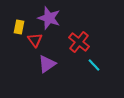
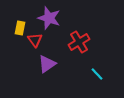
yellow rectangle: moved 1 px right, 1 px down
red cross: rotated 20 degrees clockwise
cyan line: moved 3 px right, 9 px down
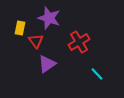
red triangle: moved 1 px right, 1 px down
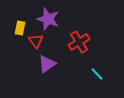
purple star: moved 1 px left, 1 px down
